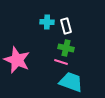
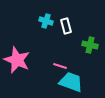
cyan cross: moved 1 px left, 1 px up; rotated 16 degrees clockwise
green cross: moved 24 px right, 3 px up
pink line: moved 1 px left, 4 px down
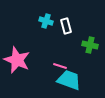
cyan trapezoid: moved 2 px left, 2 px up
